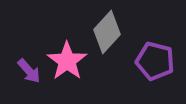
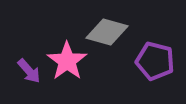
gray diamond: rotated 63 degrees clockwise
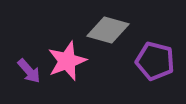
gray diamond: moved 1 px right, 2 px up
pink star: rotated 15 degrees clockwise
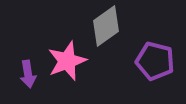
gray diamond: moved 2 px left, 4 px up; rotated 51 degrees counterclockwise
purple arrow: moved 1 px left, 3 px down; rotated 32 degrees clockwise
